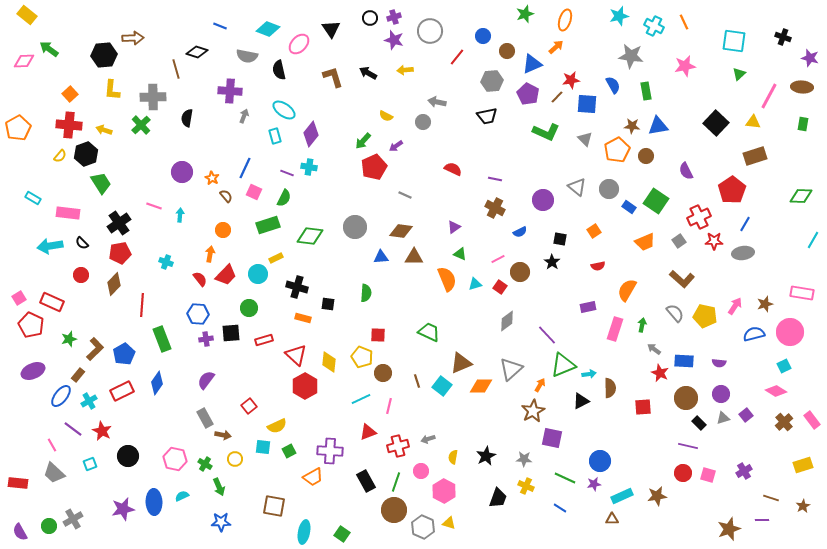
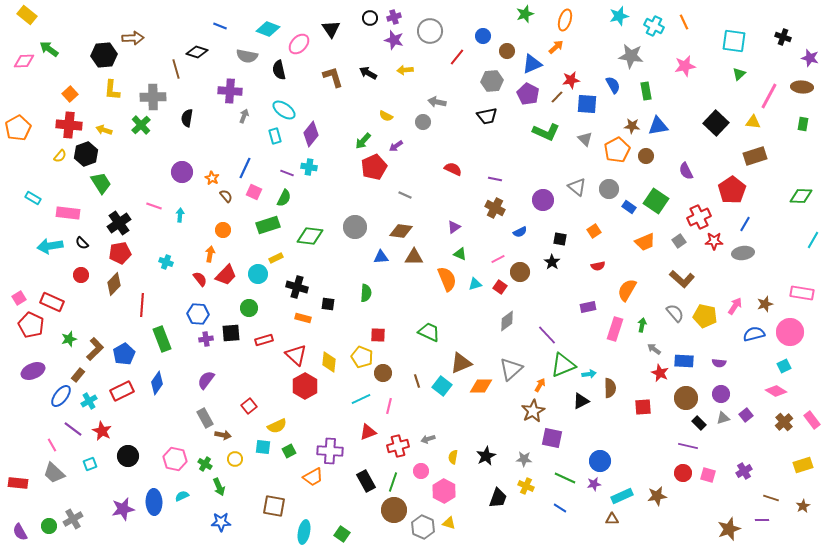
green line at (396, 482): moved 3 px left
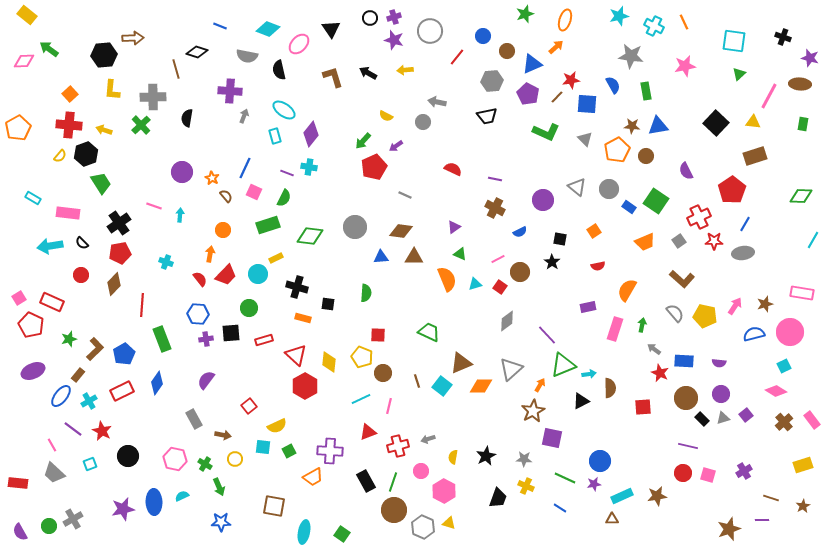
brown ellipse at (802, 87): moved 2 px left, 3 px up
gray rectangle at (205, 418): moved 11 px left, 1 px down
black rectangle at (699, 423): moved 3 px right, 4 px up
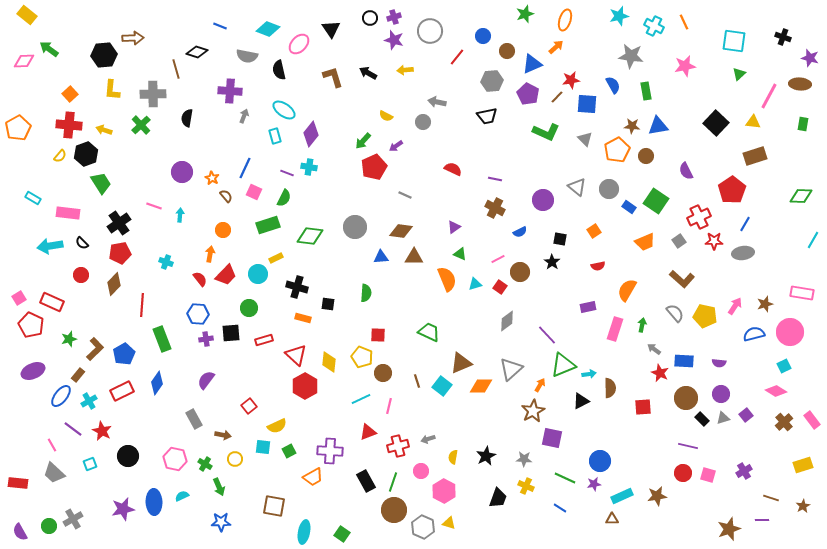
gray cross at (153, 97): moved 3 px up
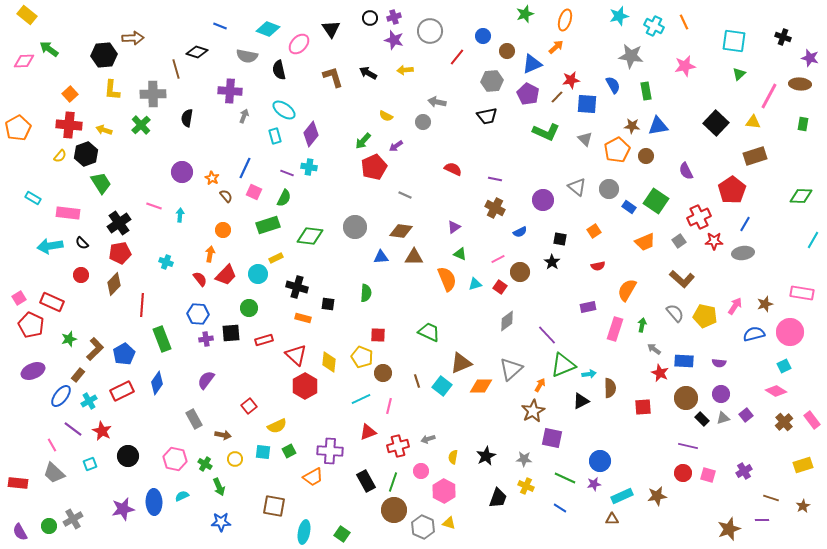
cyan square at (263, 447): moved 5 px down
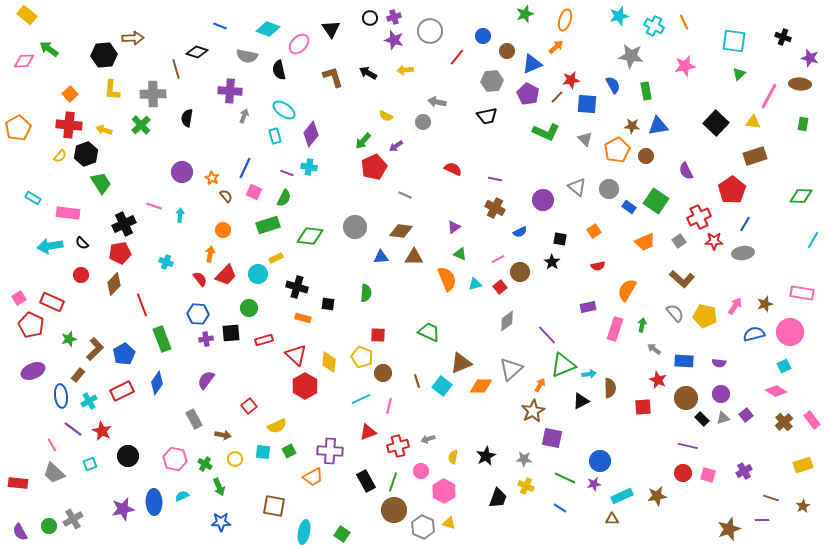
black cross at (119, 223): moved 5 px right, 1 px down; rotated 10 degrees clockwise
red square at (500, 287): rotated 16 degrees clockwise
red line at (142, 305): rotated 25 degrees counterclockwise
red star at (660, 373): moved 2 px left, 7 px down
blue ellipse at (61, 396): rotated 45 degrees counterclockwise
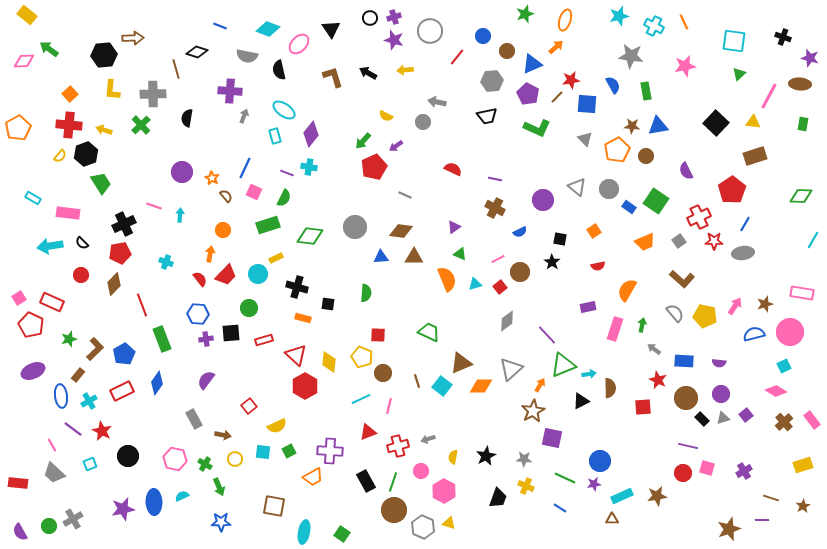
green L-shape at (546, 132): moved 9 px left, 4 px up
pink square at (708, 475): moved 1 px left, 7 px up
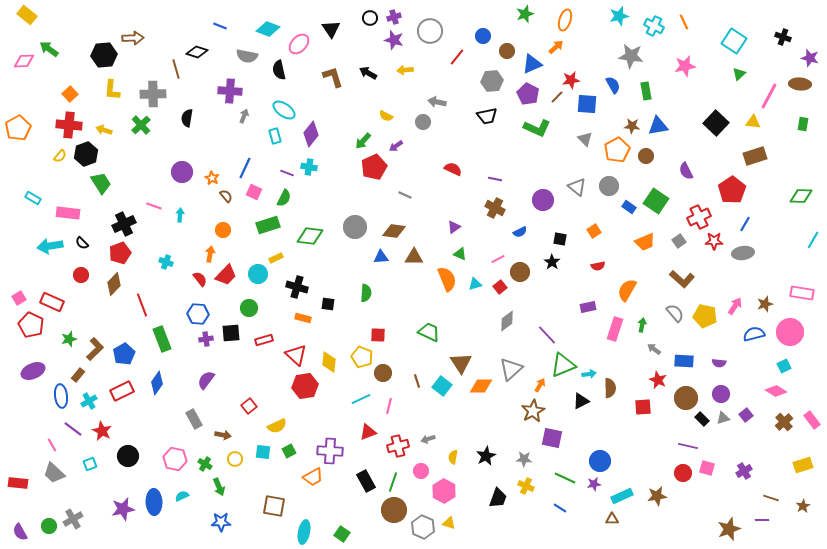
cyan square at (734, 41): rotated 25 degrees clockwise
gray circle at (609, 189): moved 3 px up
brown diamond at (401, 231): moved 7 px left
red pentagon at (120, 253): rotated 10 degrees counterclockwise
brown triangle at (461, 363): rotated 40 degrees counterclockwise
red hexagon at (305, 386): rotated 20 degrees clockwise
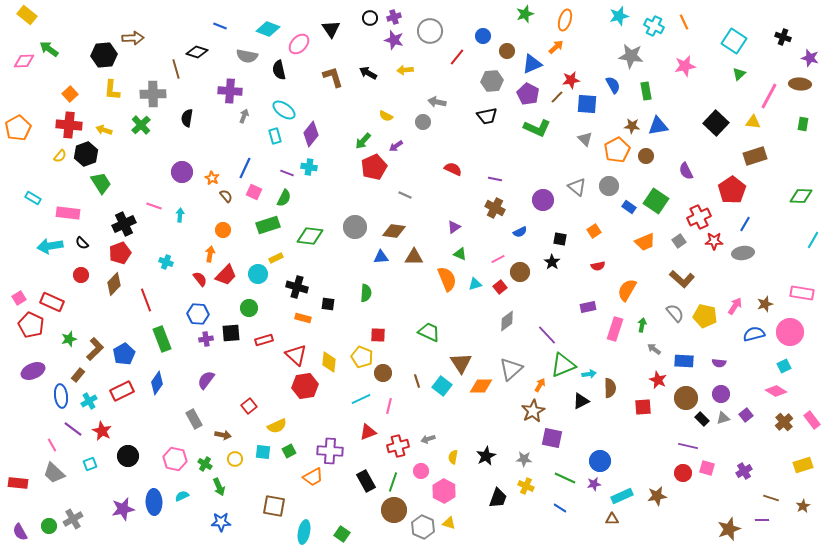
red line at (142, 305): moved 4 px right, 5 px up
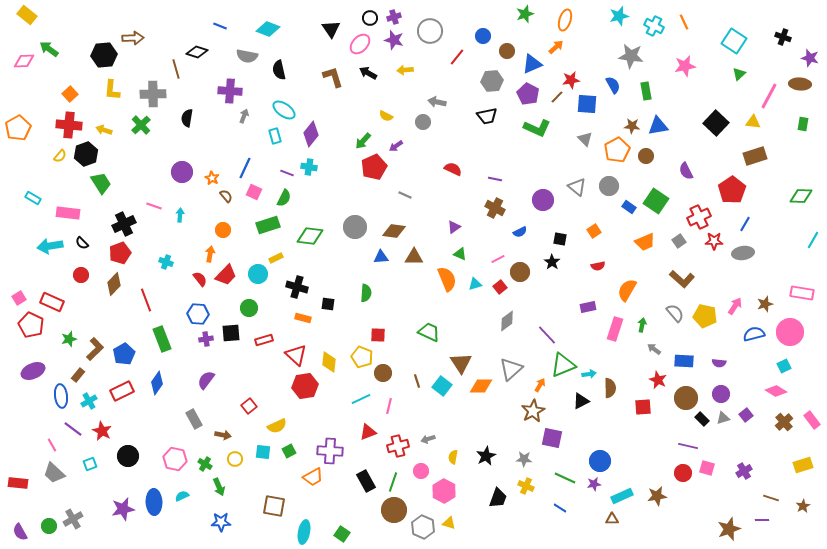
pink ellipse at (299, 44): moved 61 px right
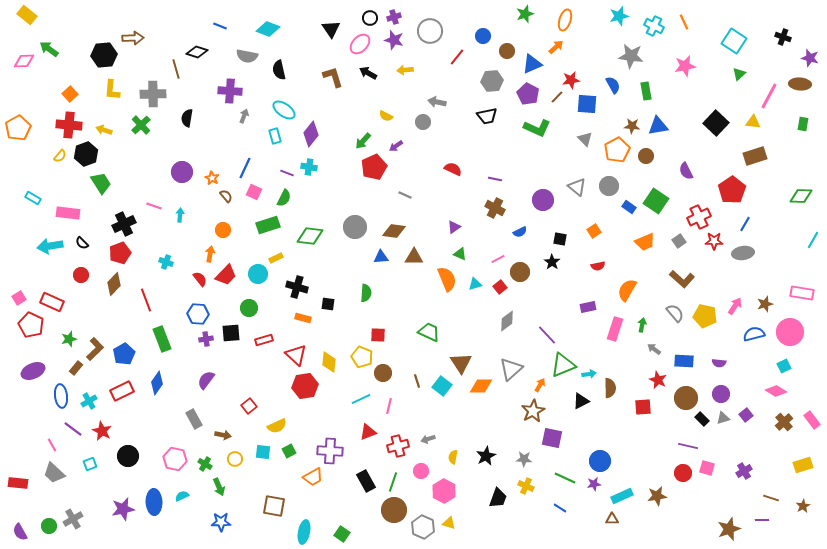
brown rectangle at (78, 375): moved 2 px left, 7 px up
